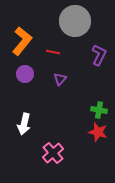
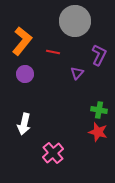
purple triangle: moved 17 px right, 6 px up
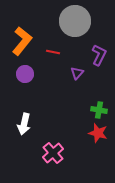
red star: moved 1 px down
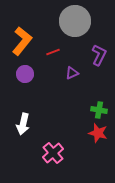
red line: rotated 32 degrees counterclockwise
purple triangle: moved 5 px left; rotated 24 degrees clockwise
white arrow: moved 1 px left
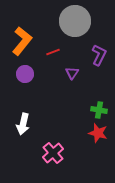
purple triangle: rotated 32 degrees counterclockwise
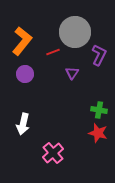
gray circle: moved 11 px down
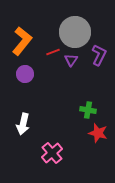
purple triangle: moved 1 px left, 13 px up
green cross: moved 11 px left
pink cross: moved 1 px left
